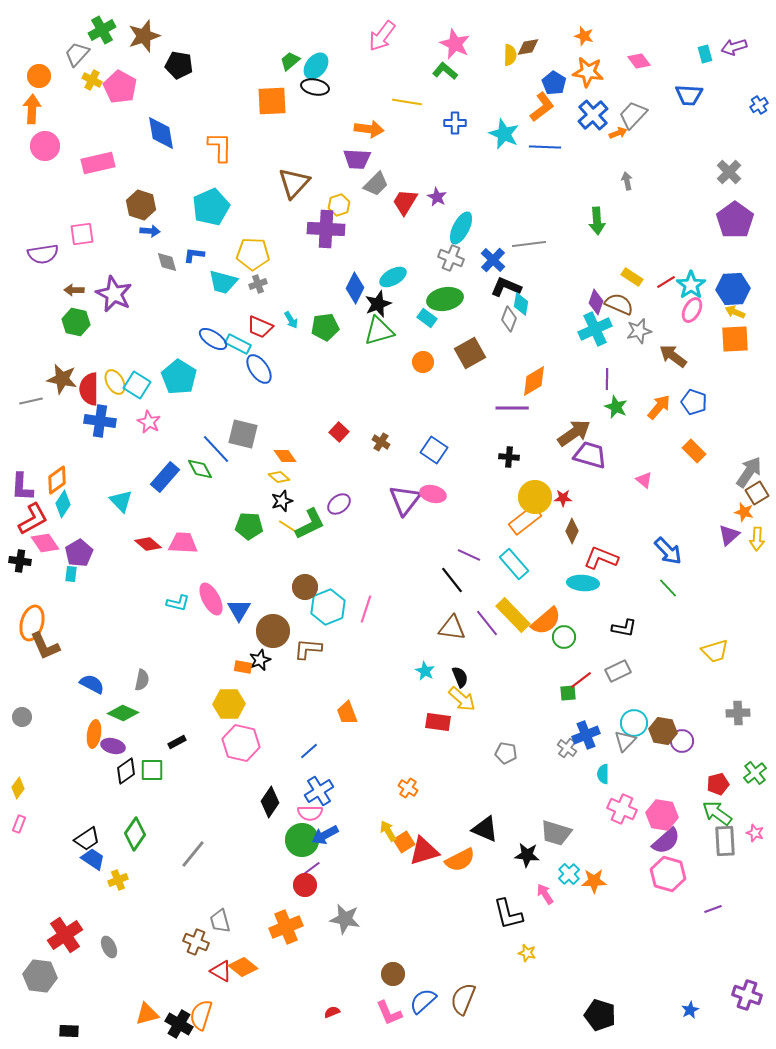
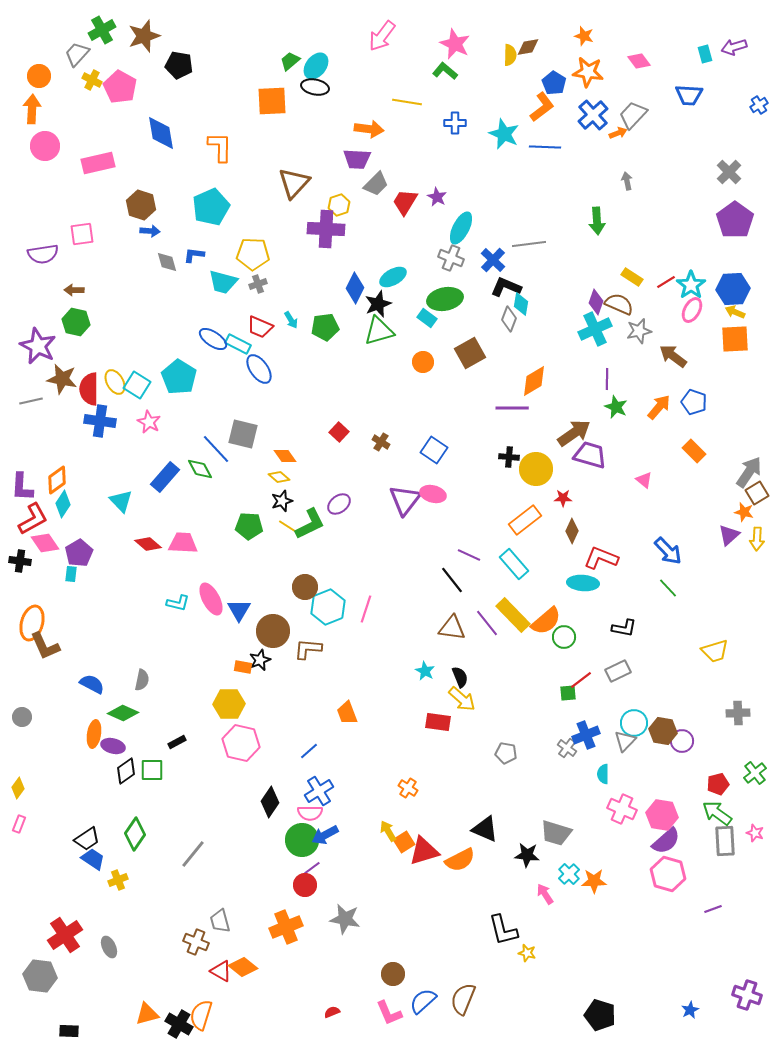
purple star at (114, 294): moved 76 px left, 52 px down
yellow circle at (535, 497): moved 1 px right, 28 px up
black L-shape at (508, 914): moved 5 px left, 16 px down
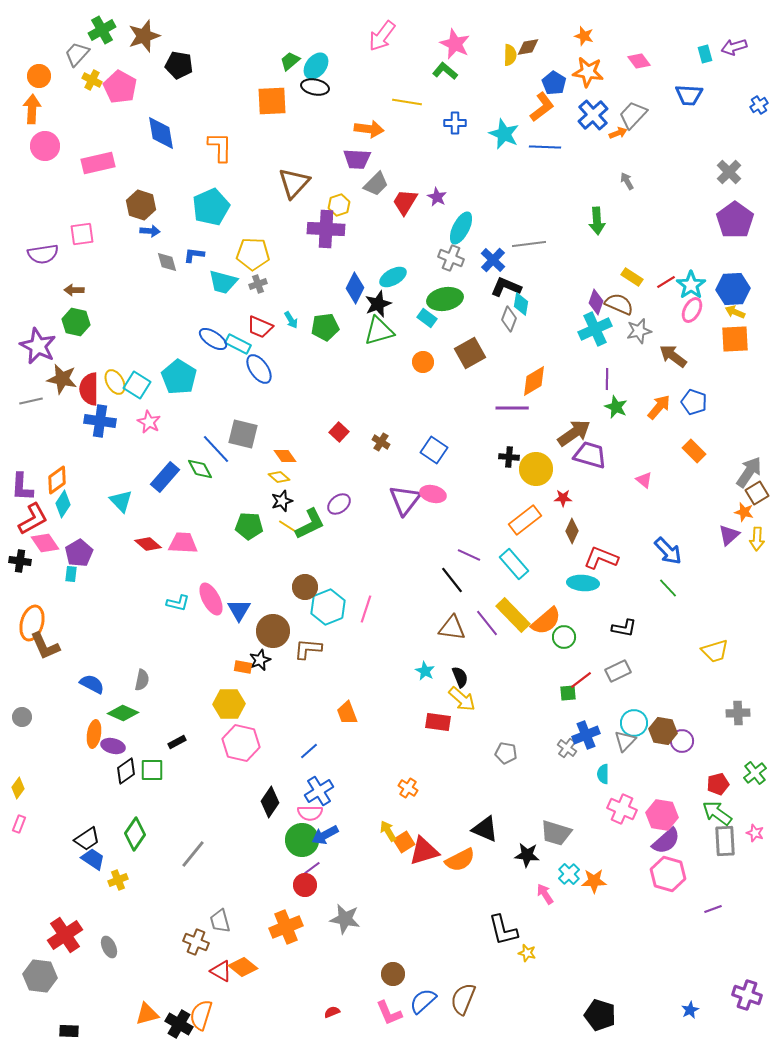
gray arrow at (627, 181): rotated 18 degrees counterclockwise
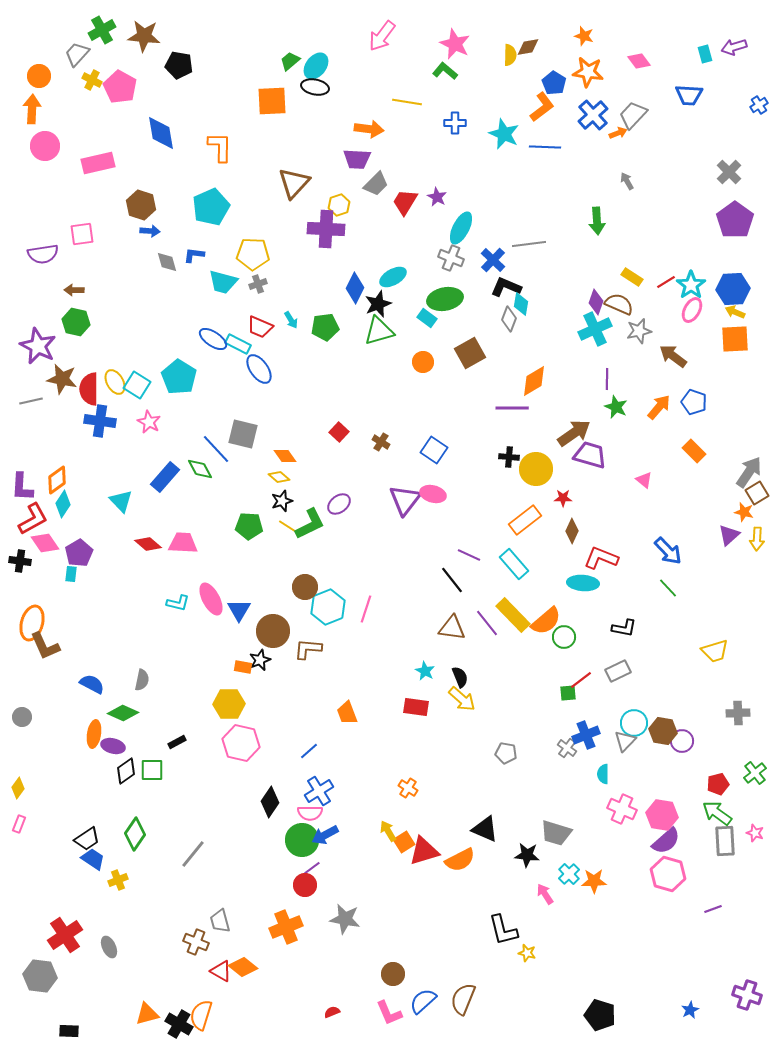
brown star at (144, 36): rotated 24 degrees clockwise
red rectangle at (438, 722): moved 22 px left, 15 px up
